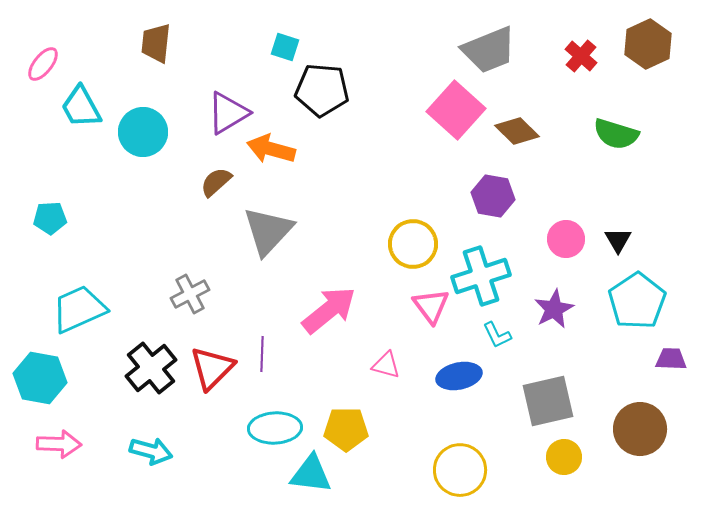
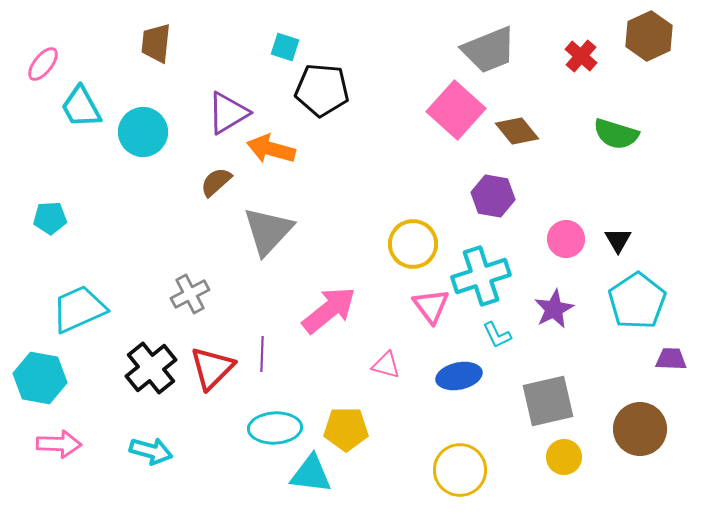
brown hexagon at (648, 44): moved 1 px right, 8 px up
brown diamond at (517, 131): rotated 6 degrees clockwise
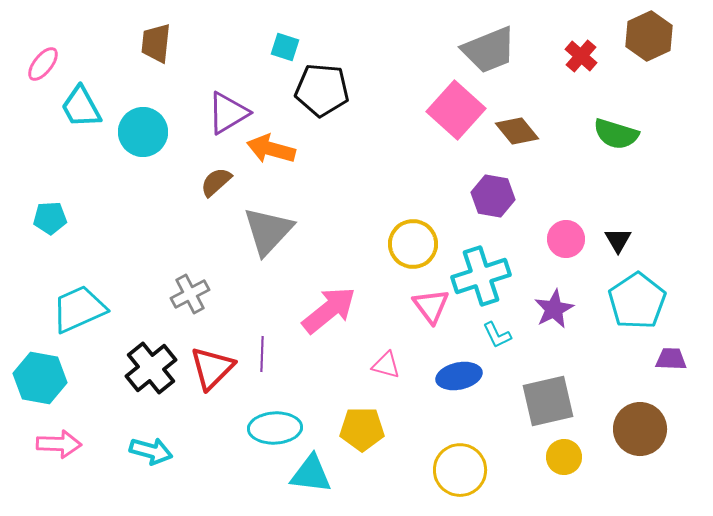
yellow pentagon at (346, 429): moved 16 px right
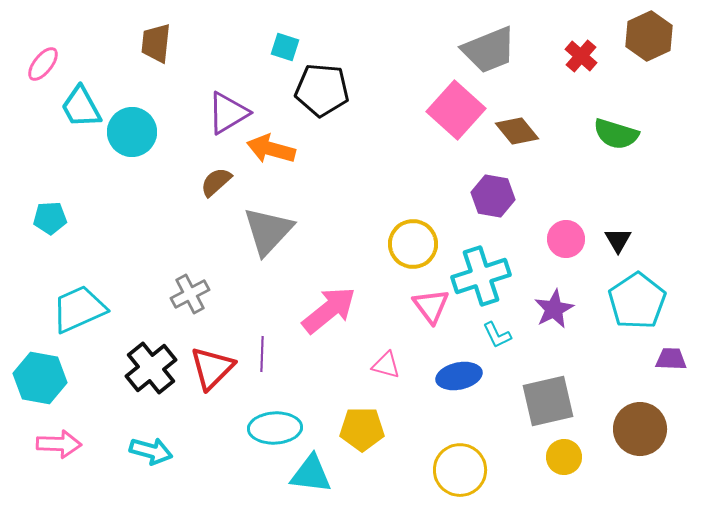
cyan circle at (143, 132): moved 11 px left
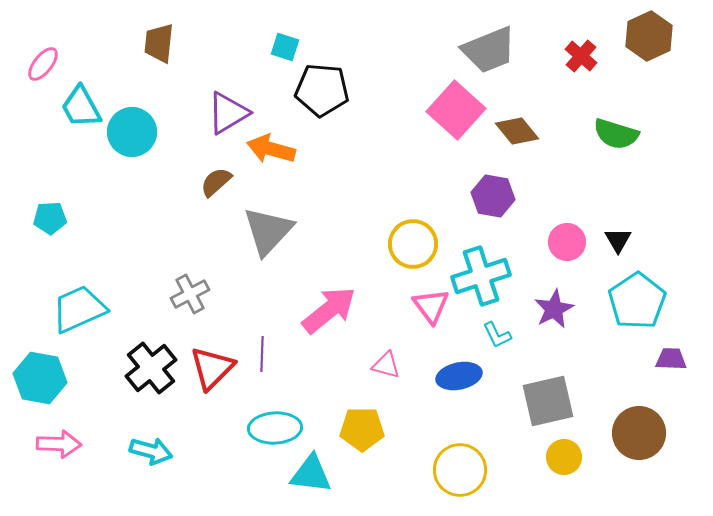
brown trapezoid at (156, 43): moved 3 px right
pink circle at (566, 239): moved 1 px right, 3 px down
brown circle at (640, 429): moved 1 px left, 4 px down
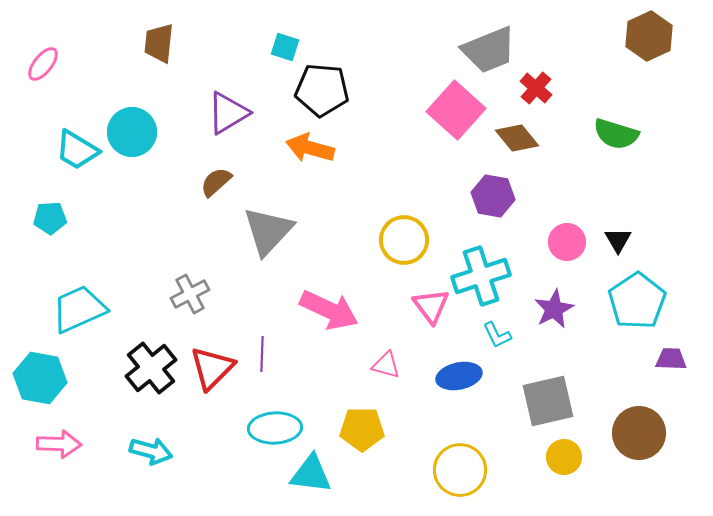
red cross at (581, 56): moved 45 px left, 32 px down
cyan trapezoid at (81, 107): moved 4 px left, 43 px down; rotated 30 degrees counterclockwise
brown diamond at (517, 131): moved 7 px down
orange arrow at (271, 149): moved 39 px right, 1 px up
yellow circle at (413, 244): moved 9 px left, 4 px up
pink arrow at (329, 310): rotated 64 degrees clockwise
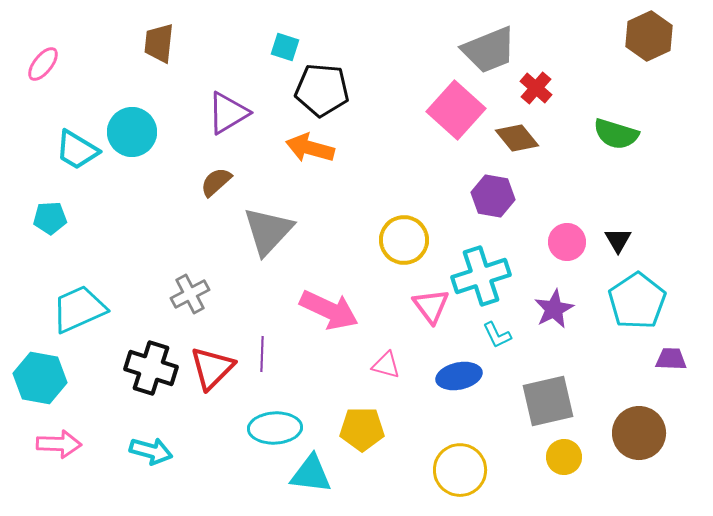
black cross at (151, 368): rotated 33 degrees counterclockwise
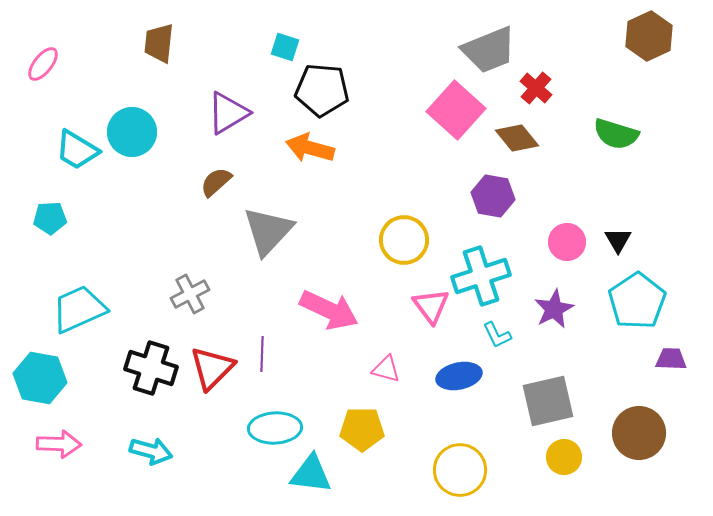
pink triangle at (386, 365): moved 4 px down
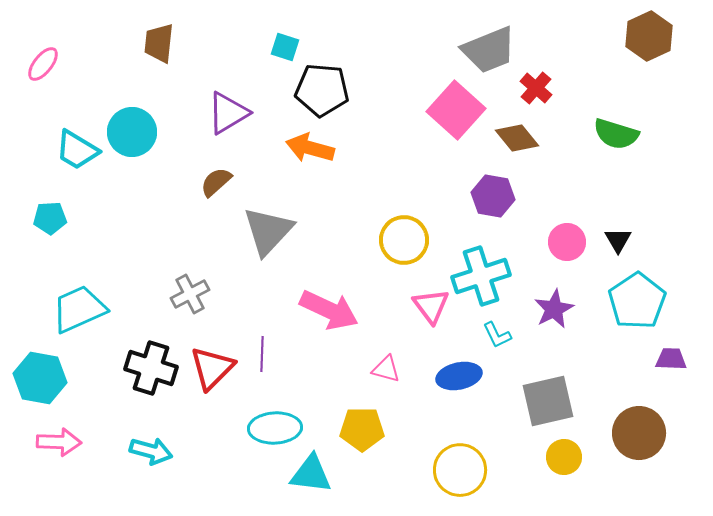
pink arrow at (59, 444): moved 2 px up
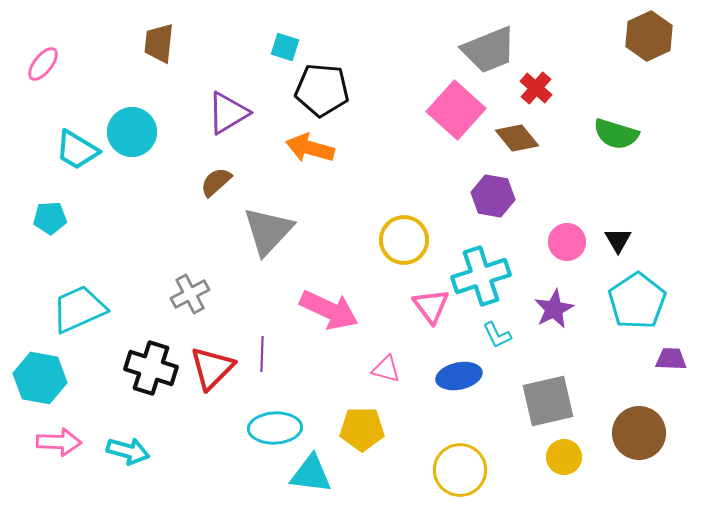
cyan arrow at (151, 451): moved 23 px left
